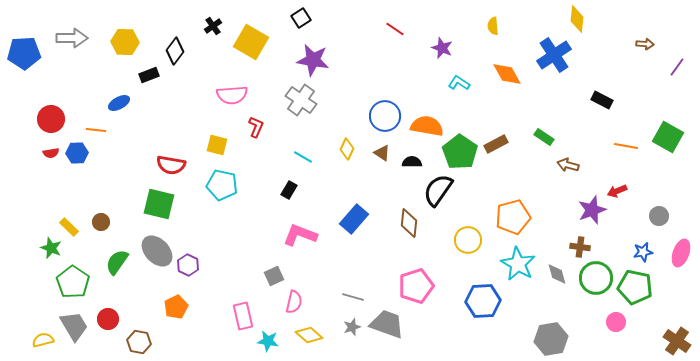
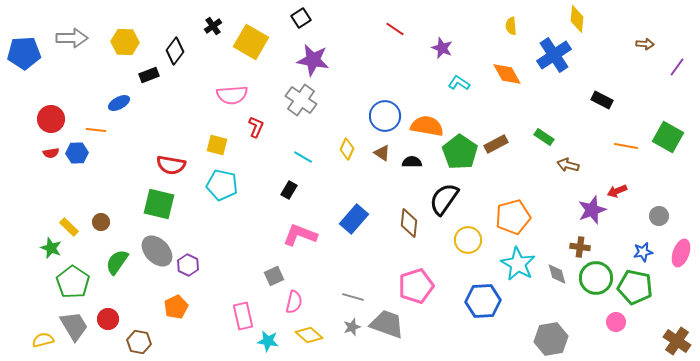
yellow semicircle at (493, 26): moved 18 px right
black semicircle at (438, 190): moved 6 px right, 9 px down
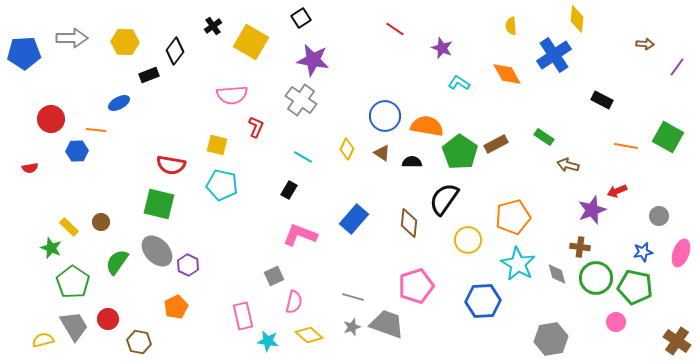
red semicircle at (51, 153): moved 21 px left, 15 px down
blue hexagon at (77, 153): moved 2 px up
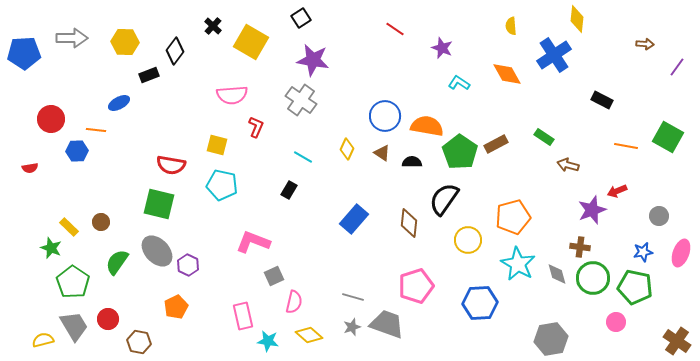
black cross at (213, 26): rotated 12 degrees counterclockwise
pink L-shape at (300, 235): moved 47 px left, 7 px down
green circle at (596, 278): moved 3 px left
blue hexagon at (483, 301): moved 3 px left, 2 px down
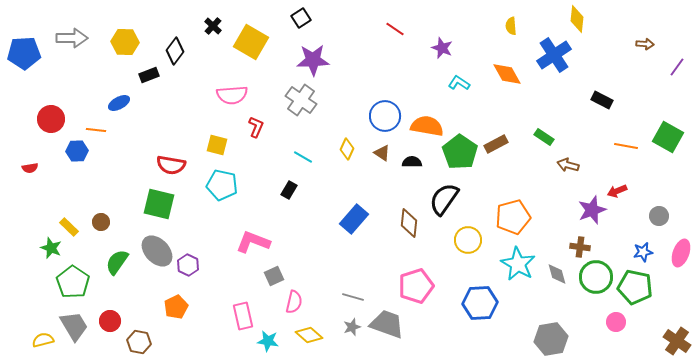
purple star at (313, 60): rotated 12 degrees counterclockwise
green circle at (593, 278): moved 3 px right, 1 px up
red circle at (108, 319): moved 2 px right, 2 px down
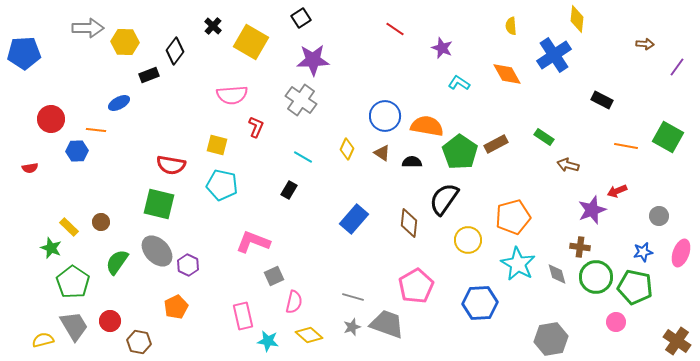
gray arrow at (72, 38): moved 16 px right, 10 px up
pink pentagon at (416, 286): rotated 12 degrees counterclockwise
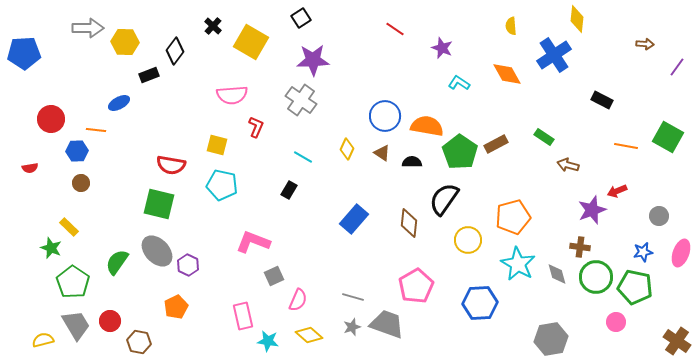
brown circle at (101, 222): moved 20 px left, 39 px up
pink semicircle at (294, 302): moved 4 px right, 2 px up; rotated 10 degrees clockwise
gray trapezoid at (74, 326): moved 2 px right, 1 px up
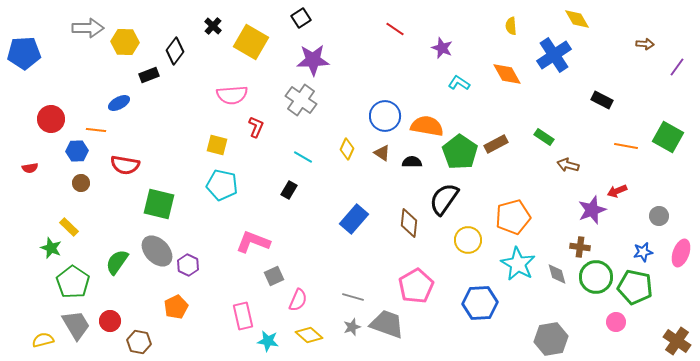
yellow diamond at (577, 19): rotated 36 degrees counterclockwise
red semicircle at (171, 165): moved 46 px left
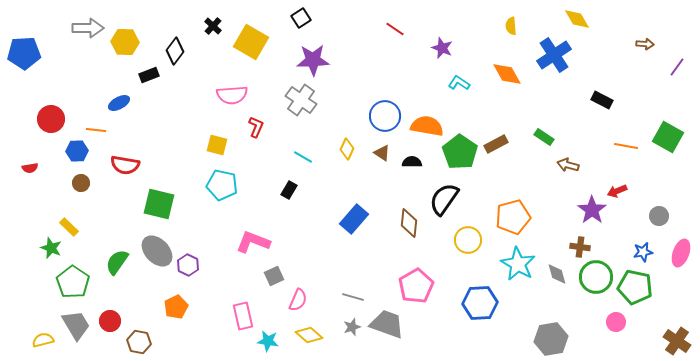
purple star at (592, 210): rotated 16 degrees counterclockwise
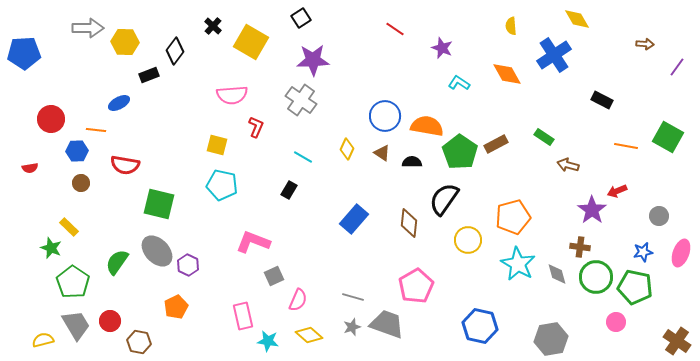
blue hexagon at (480, 303): moved 23 px down; rotated 16 degrees clockwise
